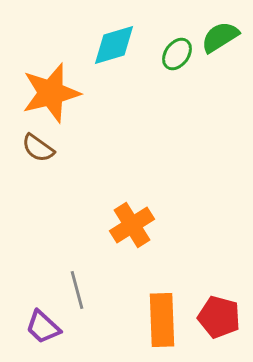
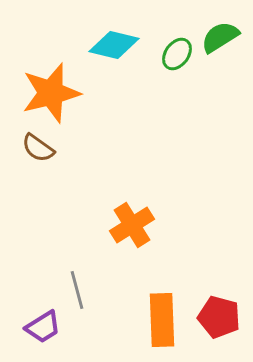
cyan diamond: rotated 30 degrees clockwise
purple trapezoid: rotated 75 degrees counterclockwise
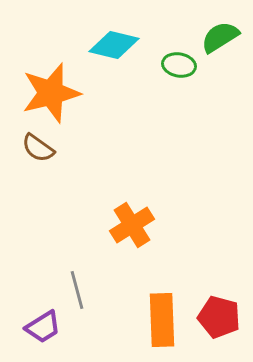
green ellipse: moved 2 px right, 11 px down; rotated 64 degrees clockwise
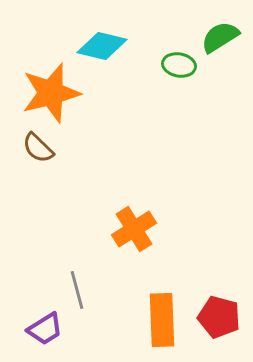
cyan diamond: moved 12 px left, 1 px down
brown semicircle: rotated 8 degrees clockwise
orange cross: moved 2 px right, 4 px down
purple trapezoid: moved 2 px right, 2 px down
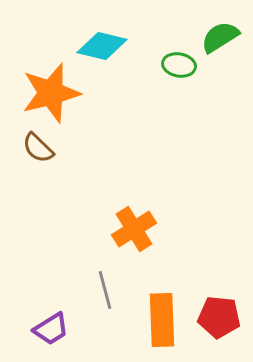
gray line: moved 28 px right
red pentagon: rotated 9 degrees counterclockwise
purple trapezoid: moved 6 px right
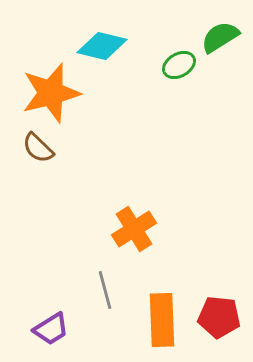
green ellipse: rotated 40 degrees counterclockwise
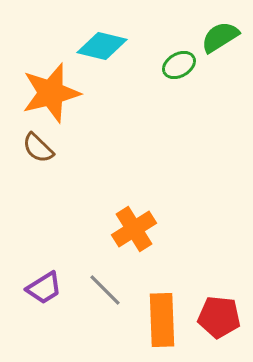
gray line: rotated 30 degrees counterclockwise
purple trapezoid: moved 7 px left, 41 px up
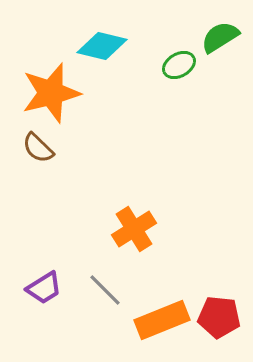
orange rectangle: rotated 70 degrees clockwise
